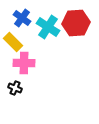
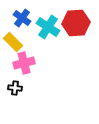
pink cross: rotated 15 degrees counterclockwise
black cross: rotated 16 degrees counterclockwise
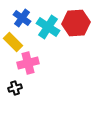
pink cross: moved 4 px right
black cross: rotated 24 degrees counterclockwise
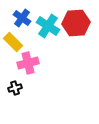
cyan cross: moved 1 px up
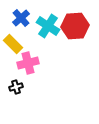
blue cross: moved 1 px left; rotated 12 degrees clockwise
red hexagon: moved 1 px left, 3 px down
yellow rectangle: moved 2 px down
black cross: moved 1 px right, 1 px up
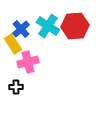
blue cross: moved 11 px down
yellow rectangle: rotated 12 degrees clockwise
pink cross: moved 1 px up
black cross: rotated 16 degrees clockwise
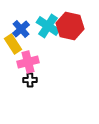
red hexagon: moved 5 px left; rotated 16 degrees clockwise
black cross: moved 14 px right, 7 px up
